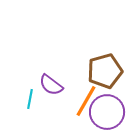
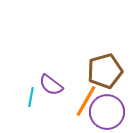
cyan line: moved 1 px right, 2 px up
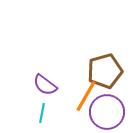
purple semicircle: moved 6 px left
cyan line: moved 11 px right, 16 px down
orange line: moved 5 px up
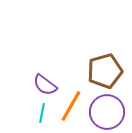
orange line: moved 15 px left, 10 px down
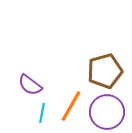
purple semicircle: moved 15 px left
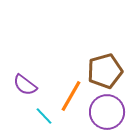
purple semicircle: moved 5 px left
orange line: moved 10 px up
cyan line: moved 2 px right, 3 px down; rotated 54 degrees counterclockwise
